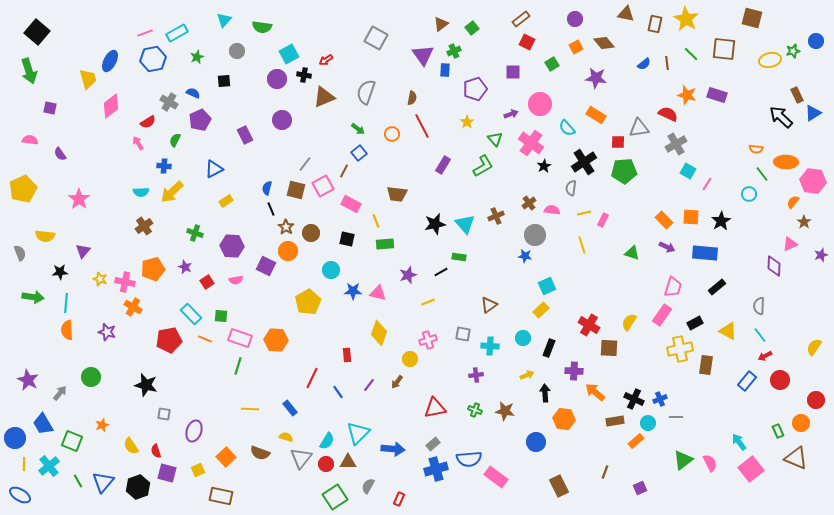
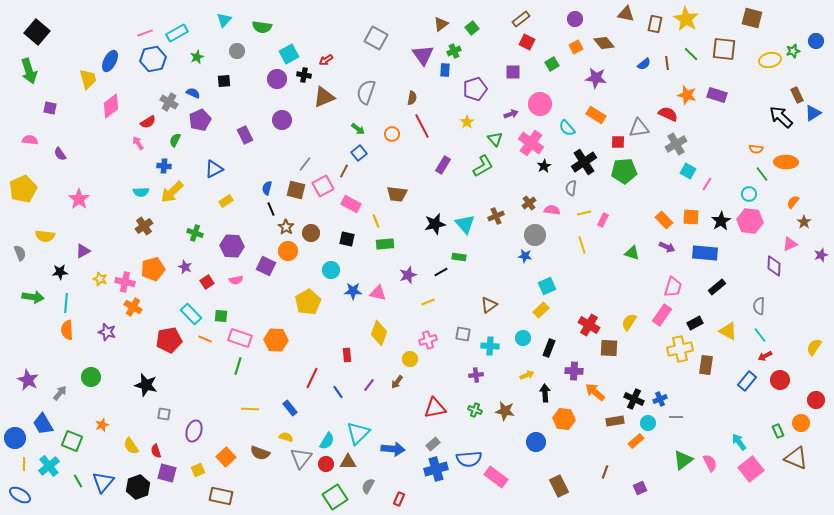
pink hexagon at (813, 181): moved 63 px left, 40 px down
purple triangle at (83, 251): rotated 21 degrees clockwise
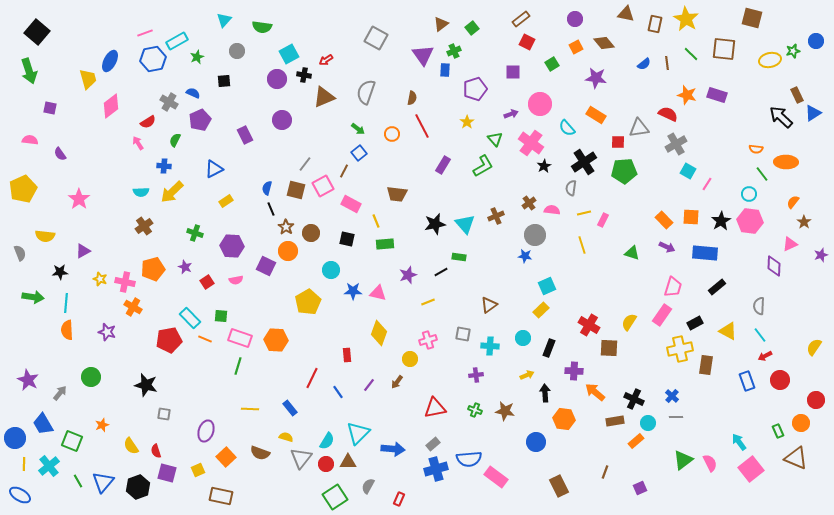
cyan rectangle at (177, 33): moved 8 px down
cyan rectangle at (191, 314): moved 1 px left, 4 px down
blue rectangle at (747, 381): rotated 60 degrees counterclockwise
blue cross at (660, 399): moved 12 px right, 3 px up; rotated 24 degrees counterclockwise
purple ellipse at (194, 431): moved 12 px right
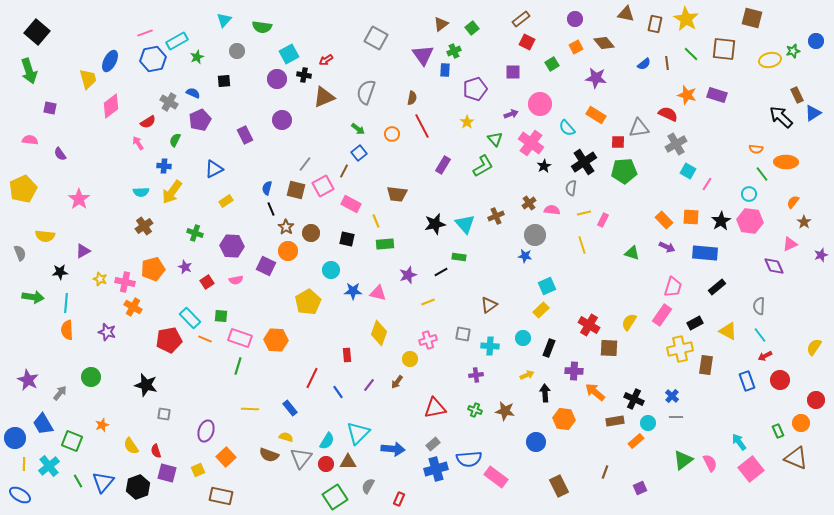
yellow arrow at (172, 192): rotated 10 degrees counterclockwise
purple diamond at (774, 266): rotated 25 degrees counterclockwise
brown semicircle at (260, 453): moved 9 px right, 2 px down
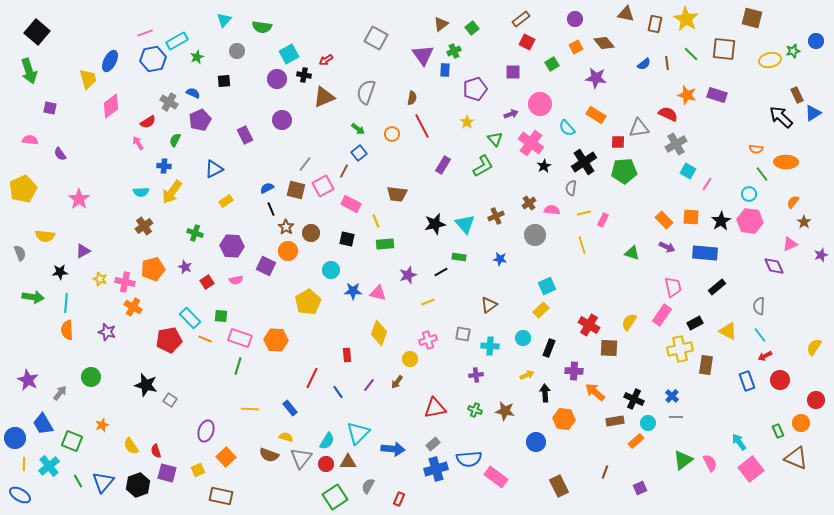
blue semicircle at (267, 188): rotated 48 degrees clockwise
blue star at (525, 256): moved 25 px left, 3 px down
pink trapezoid at (673, 287): rotated 30 degrees counterclockwise
gray square at (164, 414): moved 6 px right, 14 px up; rotated 24 degrees clockwise
black hexagon at (138, 487): moved 2 px up
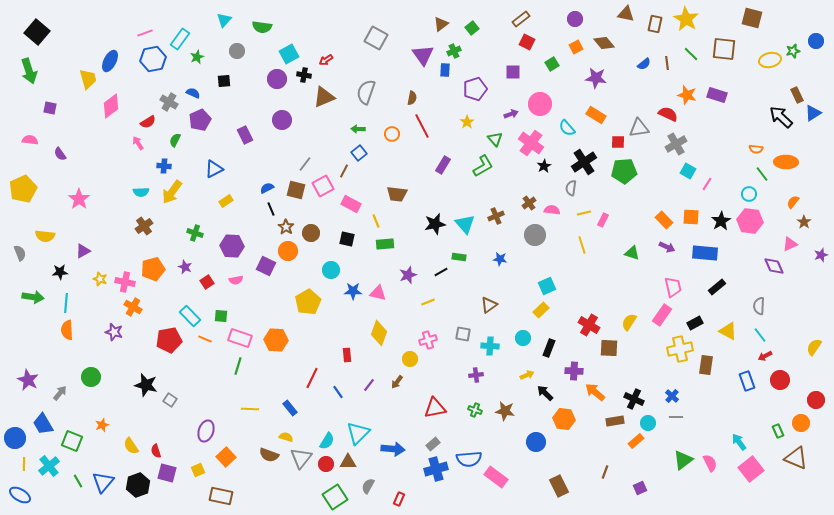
cyan rectangle at (177, 41): moved 3 px right, 2 px up; rotated 25 degrees counterclockwise
green arrow at (358, 129): rotated 144 degrees clockwise
cyan rectangle at (190, 318): moved 2 px up
purple star at (107, 332): moved 7 px right
black arrow at (545, 393): rotated 42 degrees counterclockwise
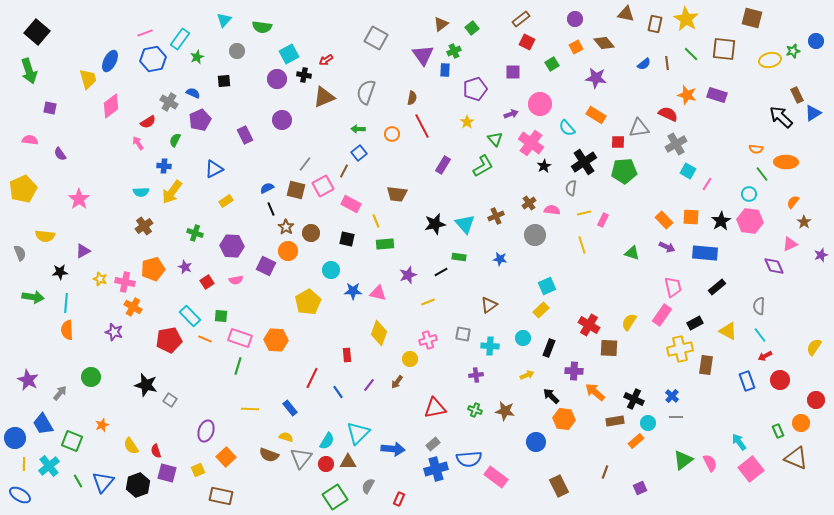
black arrow at (545, 393): moved 6 px right, 3 px down
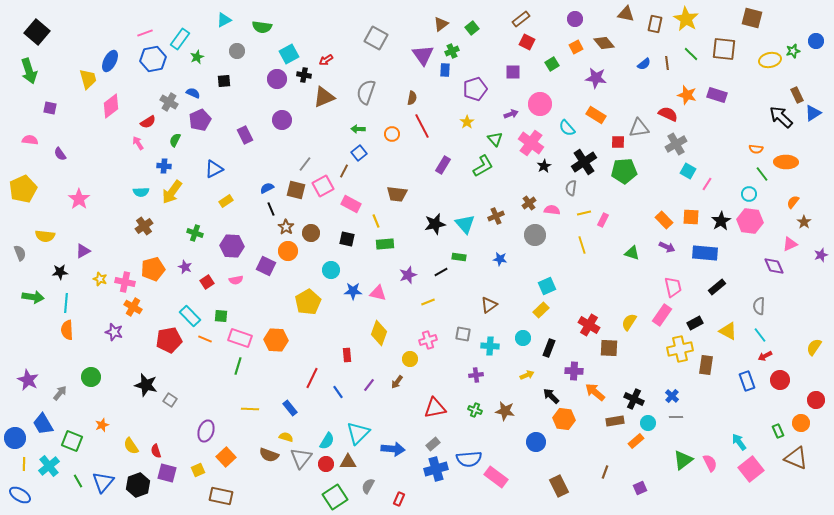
cyan triangle at (224, 20): rotated 21 degrees clockwise
green cross at (454, 51): moved 2 px left
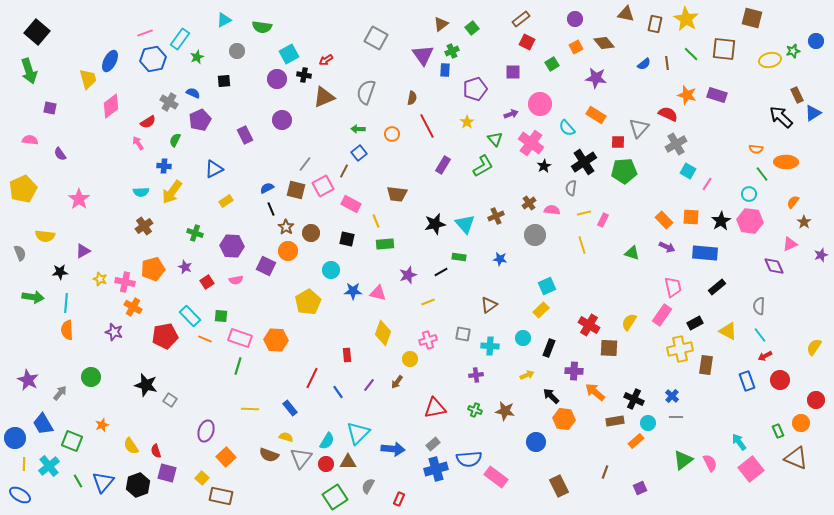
red line at (422, 126): moved 5 px right
gray triangle at (639, 128): rotated 40 degrees counterclockwise
yellow diamond at (379, 333): moved 4 px right
red pentagon at (169, 340): moved 4 px left, 4 px up
yellow square at (198, 470): moved 4 px right, 8 px down; rotated 24 degrees counterclockwise
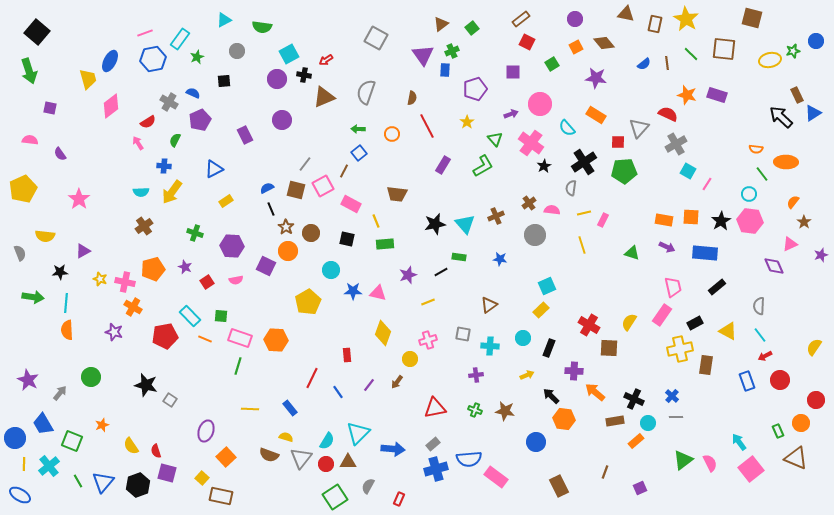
orange rectangle at (664, 220): rotated 36 degrees counterclockwise
